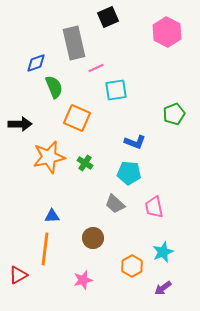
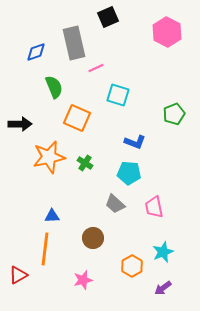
blue diamond: moved 11 px up
cyan square: moved 2 px right, 5 px down; rotated 25 degrees clockwise
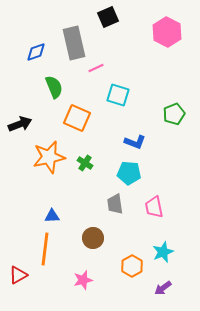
black arrow: rotated 20 degrees counterclockwise
gray trapezoid: rotated 40 degrees clockwise
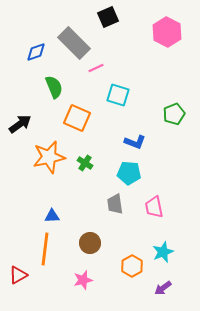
gray rectangle: rotated 32 degrees counterclockwise
black arrow: rotated 15 degrees counterclockwise
brown circle: moved 3 px left, 5 px down
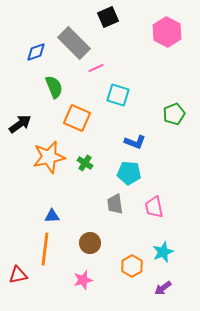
red triangle: rotated 18 degrees clockwise
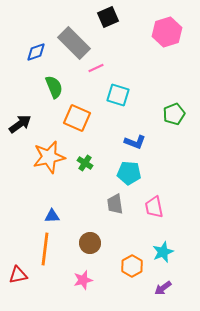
pink hexagon: rotated 16 degrees clockwise
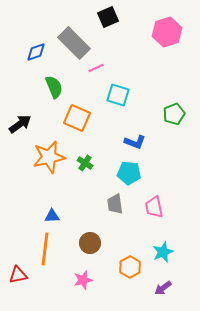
orange hexagon: moved 2 px left, 1 px down
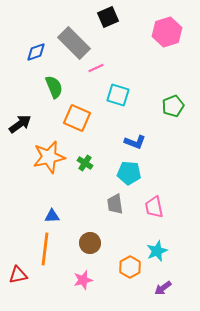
green pentagon: moved 1 px left, 8 px up
cyan star: moved 6 px left, 1 px up
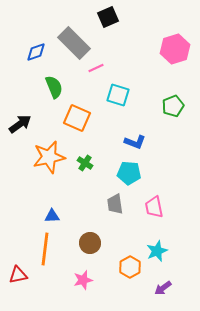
pink hexagon: moved 8 px right, 17 px down
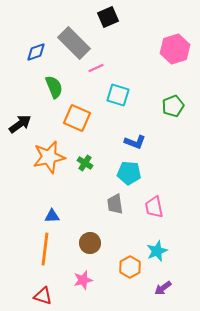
red triangle: moved 25 px right, 21 px down; rotated 30 degrees clockwise
